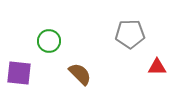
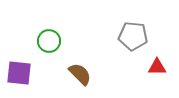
gray pentagon: moved 3 px right, 2 px down; rotated 8 degrees clockwise
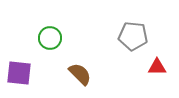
green circle: moved 1 px right, 3 px up
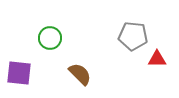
red triangle: moved 8 px up
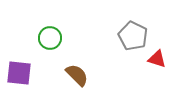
gray pentagon: rotated 20 degrees clockwise
red triangle: rotated 18 degrees clockwise
brown semicircle: moved 3 px left, 1 px down
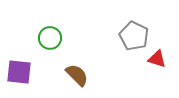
gray pentagon: moved 1 px right
purple square: moved 1 px up
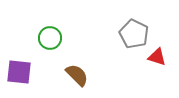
gray pentagon: moved 2 px up
red triangle: moved 2 px up
